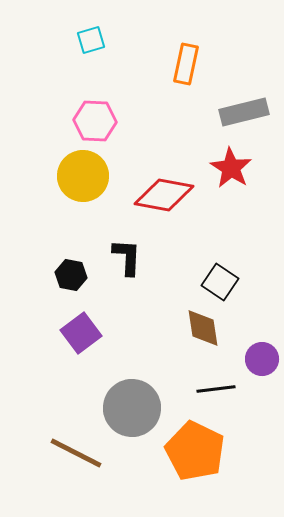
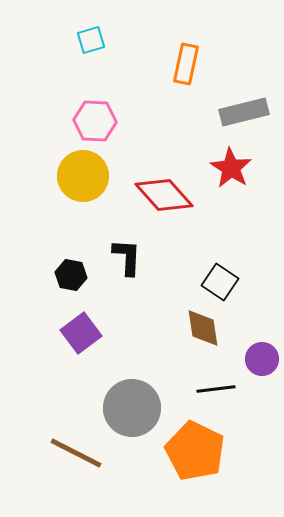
red diamond: rotated 38 degrees clockwise
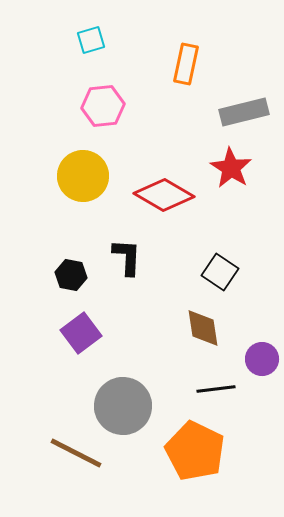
pink hexagon: moved 8 px right, 15 px up; rotated 9 degrees counterclockwise
red diamond: rotated 18 degrees counterclockwise
black square: moved 10 px up
gray circle: moved 9 px left, 2 px up
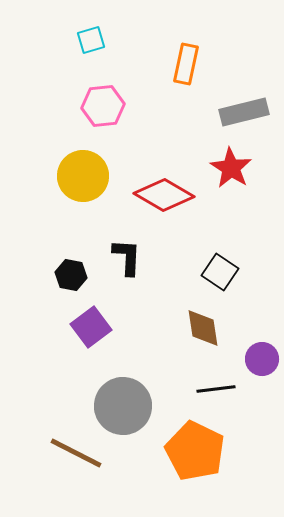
purple square: moved 10 px right, 6 px up
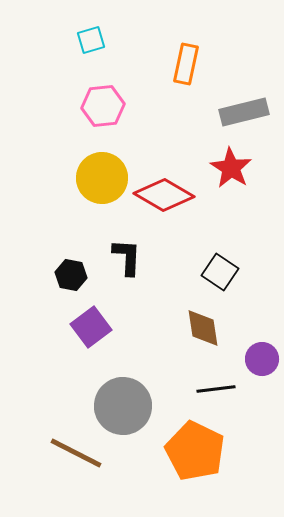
yellow circle: moved 19 px right, 2 px down
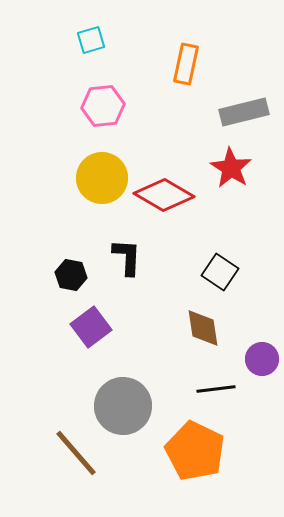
brown line: rotated 22 degrees clockwise
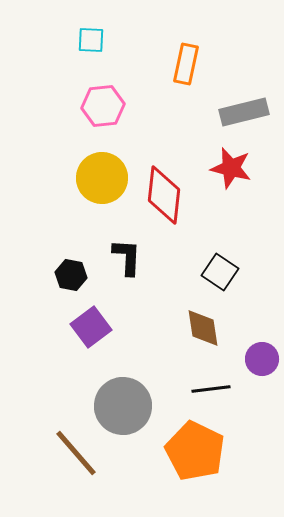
cyan square: rotated 20 degrees clockwise
red star: rotated 18 degrees counterclockwise
red diamond: rotated 66 degrees clockwise
black line: moved 5 px left
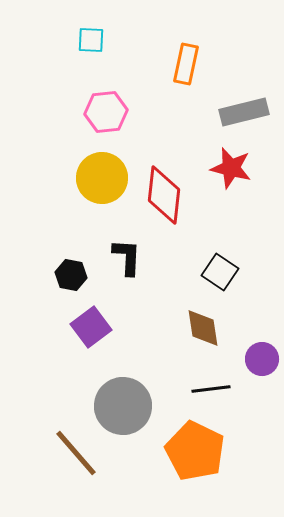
pink hexagon: moved 3 px right, 6 px down
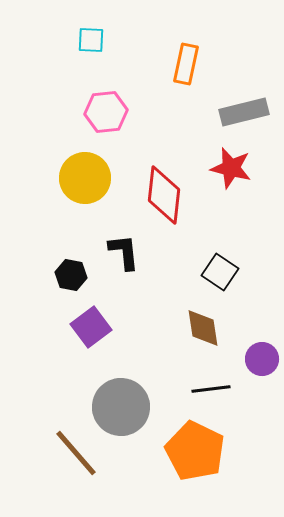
yellow circle: moved 17 px left
black L-shape: moved 3 px left, 5 px up; rotated 9 degrees counterclockwise
gray circle: moved 2 px left, 1 px down
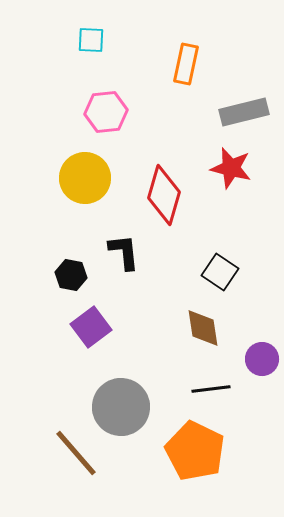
red diamond: rotated 10 degrees clockwise
